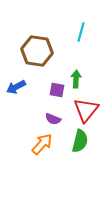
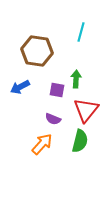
blue arrow: moved 4 px right
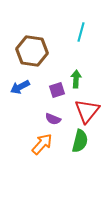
brown hexagon: moved 5 px left
purple square: rotated 28 degrees counterclockwise
red triangle: moved 1 px right, 1 px down
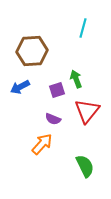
cyan line: moved 2 px right, 4 px up
brown hexagon: rotated 12 degrees counterclockwise
green arrow: rotated 24 degrees counterclockwise
green semicircle: moved 5 px right, 25 px down; rotated 40 degrees counterclockwise
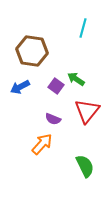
brown hexagon: rotated 12 degrees clockwise
green arrow: rotated 36 degrees counterclockwise
purple square: moved 1 px left, 4 px up; rotated 35 degrees counterclockwise
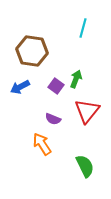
green arrow: rotated 78 degrees clockwise
orange arrow: rotated 75 degrees counterclockwise
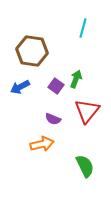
orange arrow: rotated 110 degrees clockwise
